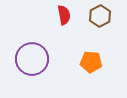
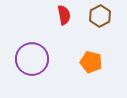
orange pentagon: rotated 10 degrees clockwise
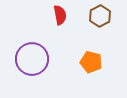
red semicircle: moved 4 px left
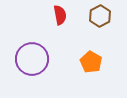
orange pentagon: rotated 15 degrees clockwise
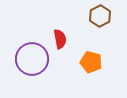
red semicircle: moved 24 px down
orange pentagon: rotated 15 degrees counterclockwise
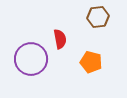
brown hexagon: moved 2 px left, 1 px down; rotated 20 degrees clockwise
purple circle: moved 1 px left
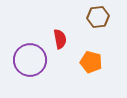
purple circle: moved 1 px left, 1 px down
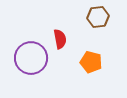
purple circle: moved 1 px right, 2 px up
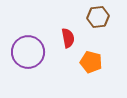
red semicircle: moved 8 px right, 1 px up
purple circle: moved 3 px left, 6 px up
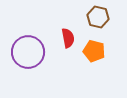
brown hexagon: rotated 20 degrees clockwise
orange pentagon: moved 3 px right, 11 px up
